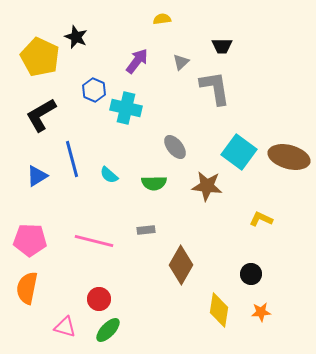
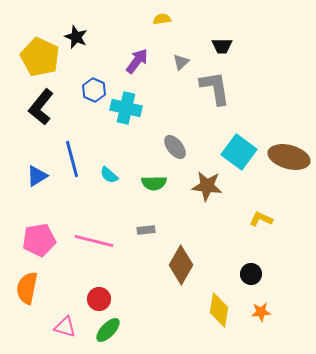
black L-shape: moved 8 px up; rotated 21 degrees counterclockwise
pink pentagon: moved 9 px right; rotated 12 degrees counterclockwise
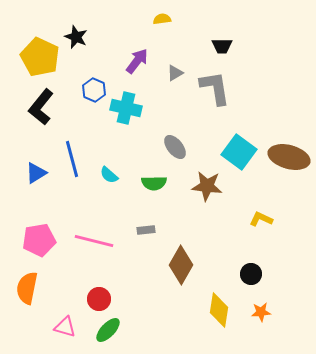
gray triangle: moved 6 px left, 11 px down; rotated 12 degrees clockwise
blue triangle: moved 1 px left, 3 px up
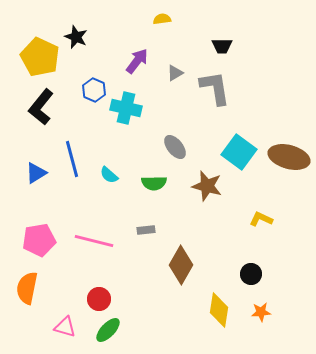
brown star: rotated 8 degrees clockwise
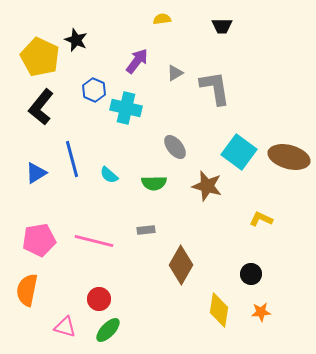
black star: moved 3 px down
black trapezoid: moved 20 px up
orange semicircle: moved 2 px down
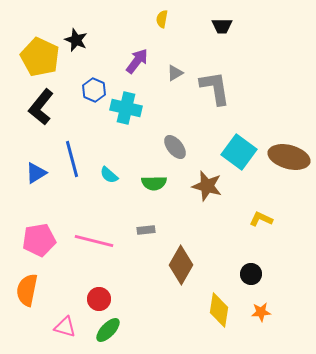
yellow semicircle: rotated 72 degrees counterclockwise
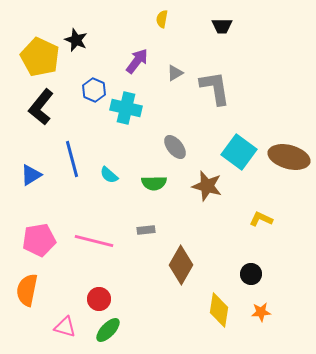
blue triangle: moved 5 px left, 2 px down
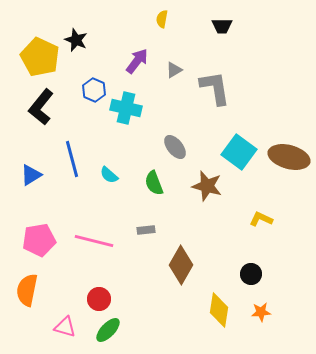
gray triangle: moved 1 px left, 3 px up
green semicircle: rotated 70 degrees clockwise
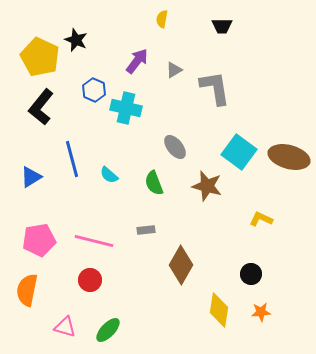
blue triangle: moved 2 px down
red circle: moved 9 px left, 19 px up
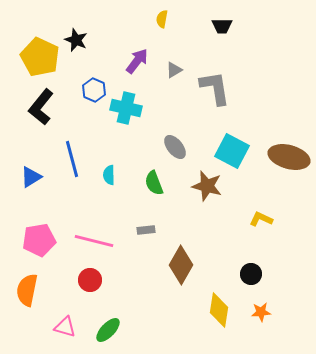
cyan square: moved 7 px left, 1 px up; rotated 8 degrees counterclockwise
cyan semicircle: rotated 48 degrees clockwise
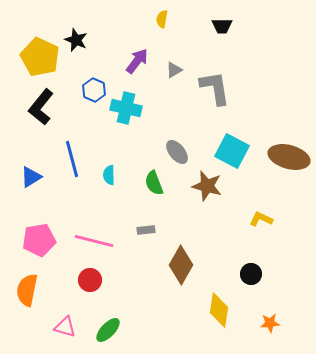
gray ellipse: moved 2 px right, 5 px down
orange star: moved 9 px right, 11 px down
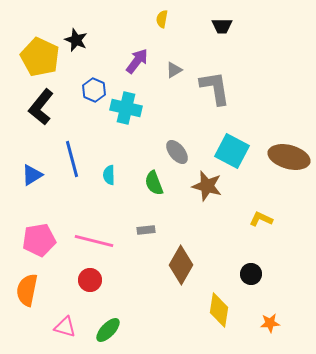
blue triangle: moved 1 px right, 2 px up
